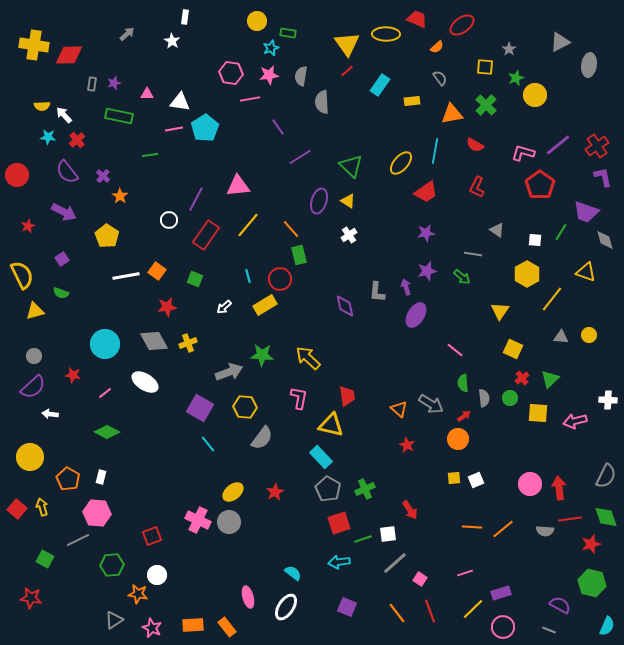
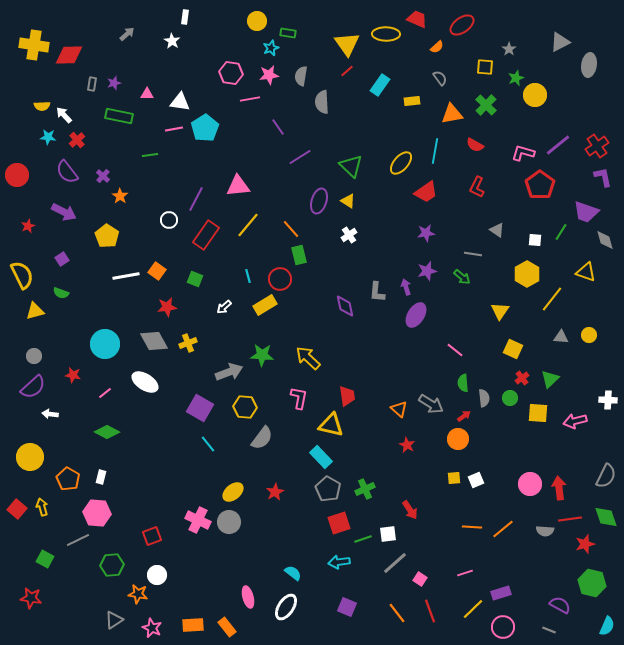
red star at (591, 544): moved 6 px left
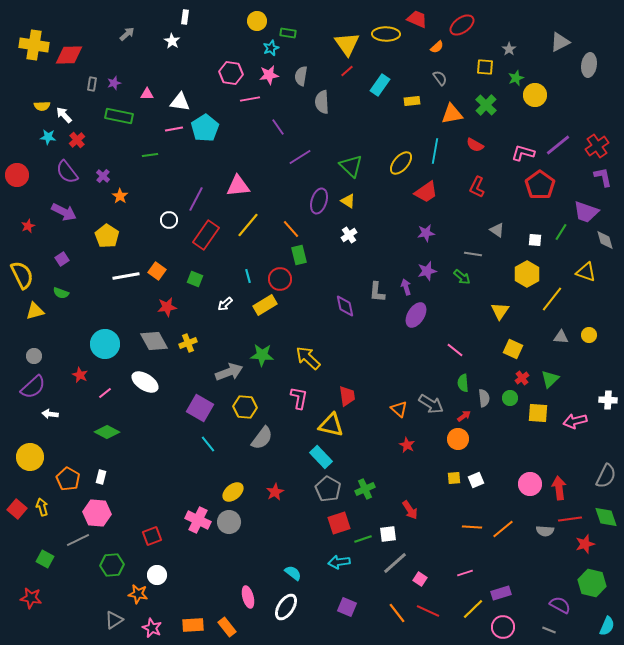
white arrow at (224, 307): moved 1 px right, 3 px up
red star at (73, 375): moved 7 px right; rotated 14 degrees clockwise
red line at (430, 611): moved 2 px left; rotated 45 degrees counterclockwise
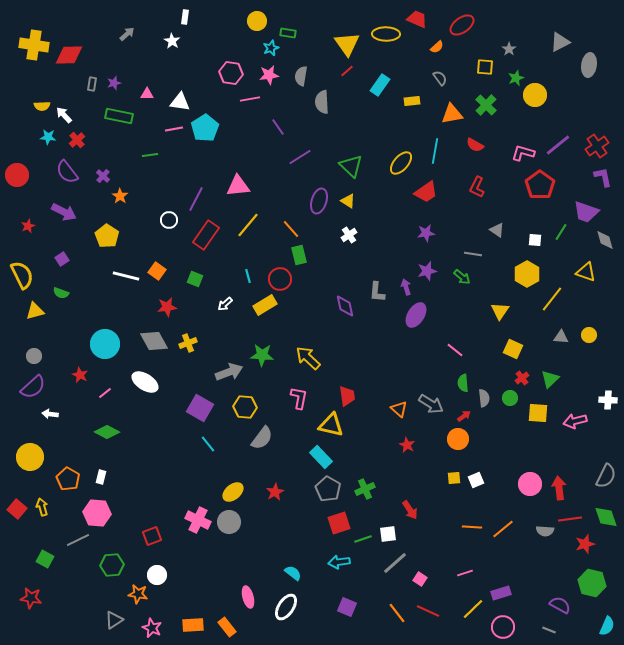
white line at (126, 276): rotated 24 degrees clockwise
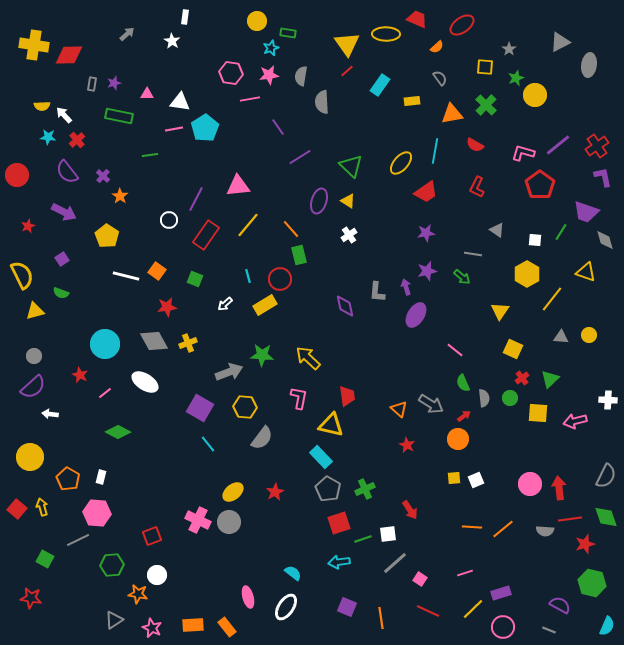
green semicircle at (463, 383): rotated 18 degrees counterclockwise
green diamond at (107, 432): moved 11 px right
orange line at (397, 613): moved 16 px left, 5 px down; rotated 30 degrees clockwise
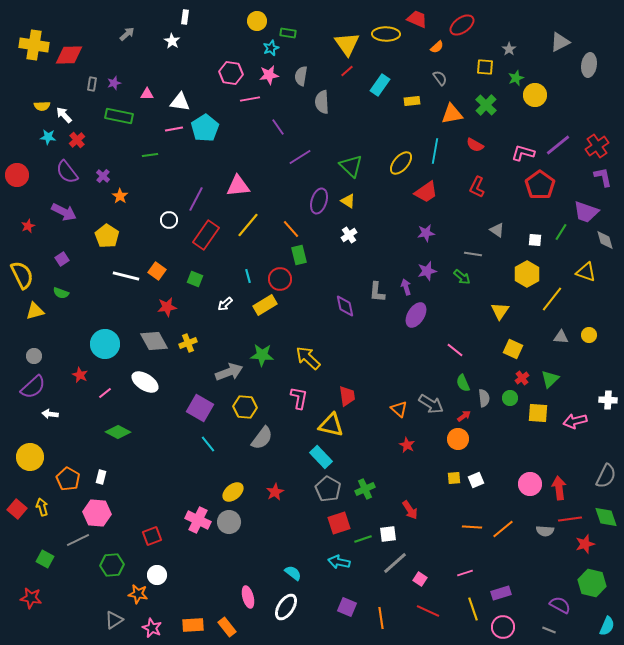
cyan arrow at (339, 562): rotated 20 degrees clockwise
yellow line at (473, 609): rotated 65 degrees counterclockwise
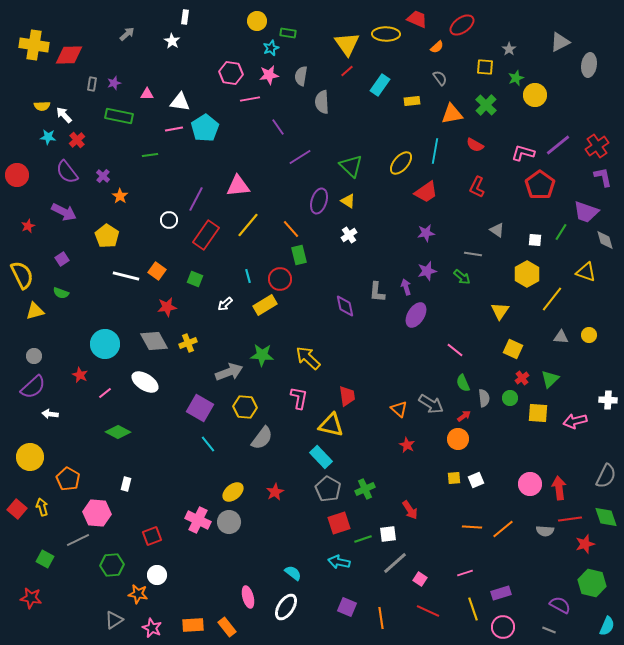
white rectangle at (101, 477): moved 25 px right, 7 px down
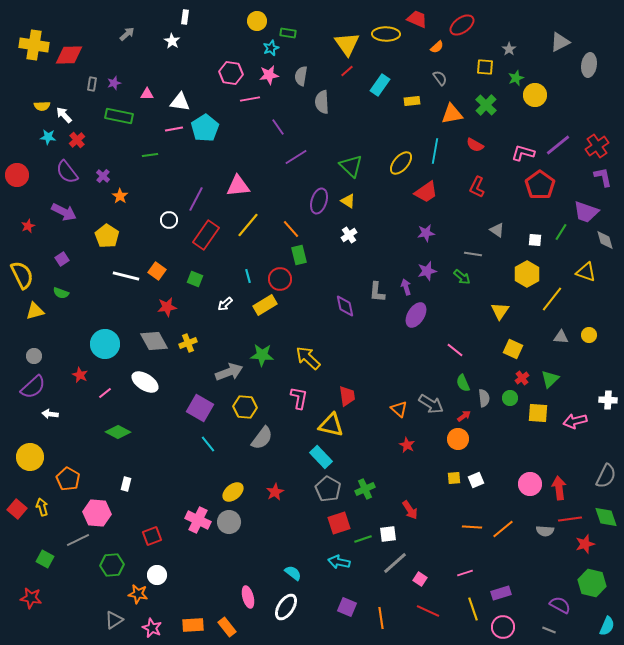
purple line at (300, 157): moved 4 px left
